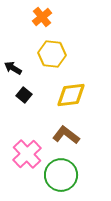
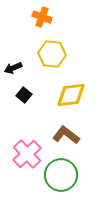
orange cross: rotated 30 degrees counterclockwise
black arrow: rotated 54 degrees counterclockwise
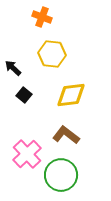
black arrow: rotated 66 degrees clockwise
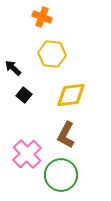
brown L-shape: rotated 100 degrees counterclockwise
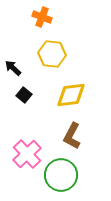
brown L-shape: moved 6 px right, 1 px down
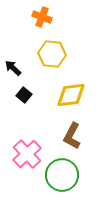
green circle: moved 1 px right
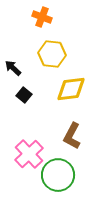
yellow diamond: moved 6 px up
pink cross: moved 2 px right
green circle: moved 4 px left
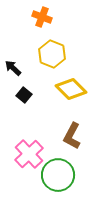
yellow hexagon: rotated 16 degrees clockwise
yellow diamond: rotated 52 degrees clockwise
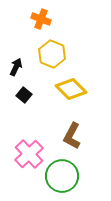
orange cross: moved 1 px left, 2 px down
black arrow: moved 3 px right, 1 px up; rotated 72 degrees clockwise
green circle: moved 4 px right, 1 px down
